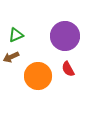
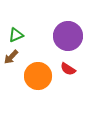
purple circle: moved 3 px right
brown arrow: rotated 21 degrees counterclockwise
red semicircle: rotated 28 degrees counterclockwise
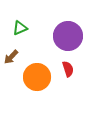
green triangle: moved 4 px right, 7 px up
red semicircle: rotated 140 degrees counterclockwise
orange circle: moved 1 px left, 1 px down
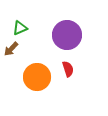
purple circle: moved 1 px left, 1 px up
brown arrow: moved 8 px up
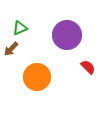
red semicircle: moved 20 px right, 2 px up; rotated 28 degrees counterclockwise
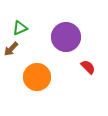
purple circle: moved 1 px left, 2 px down
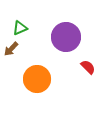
orange circle: moved 2 px down
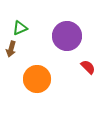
purple circle: moved 1 px right, 1 px up
brown arrow: rotated 28 degrees counterclockwise
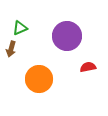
red semicircle: rotated 56 degrees counterclockwise
orange circle: moved 2 px right
